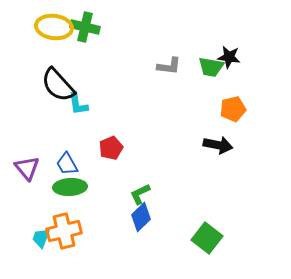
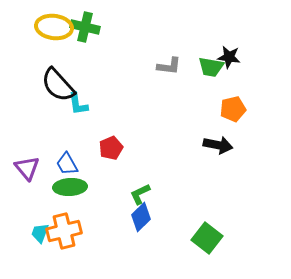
cyan trapezoid: moved 1 px left, 5 px up
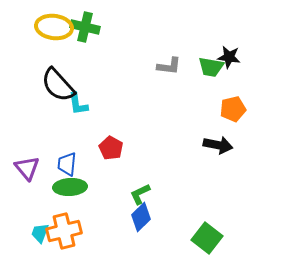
red pentagon: rotated 20 degrees counterclockwise
blue trapezoid: rotated 35 degrees clockwise
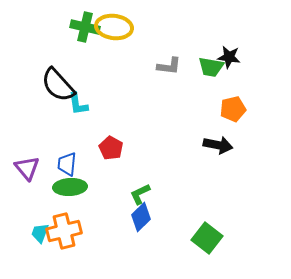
yellow ellipse: moved 60 px right
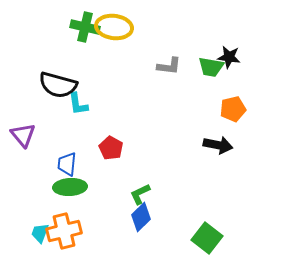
black semicircle: rotated 33 degrees counterclockwise
purple triangle: moved 4 px left, 33 px up
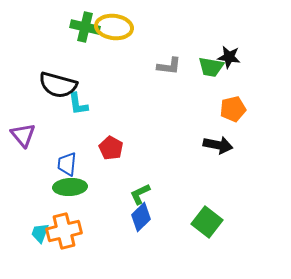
green square: moved 16 px up
